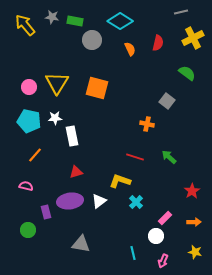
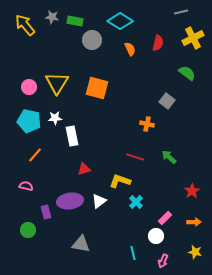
red triangle: moved 8 px right, 3 px up
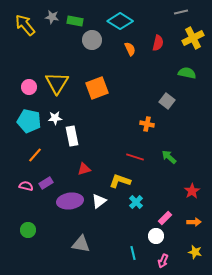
green semicircle: rotated 24 degrees counterclockwise
orange square: rotated 35 degrees counterclockwise
purple rectangle: moved 29 px up; rotated 72 degrees clockwise
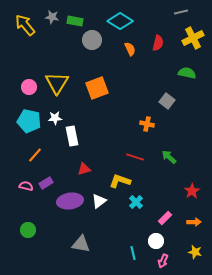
white circle: moved 5 px down
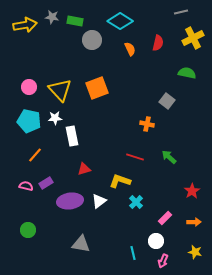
yellow arrow: rotated 120 degrees clockwise
yellow triangle: moved 3 px right, 7 px down; rotated 15 degrees counterclockwise
